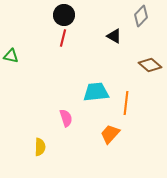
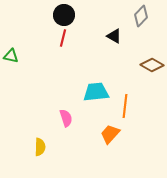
brown diamond: moved 2 px right; rotated 10 degrees counterclockwise
orange line: moved 1 px left, 3 px down
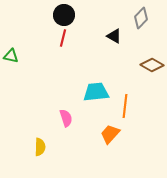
gray diamond: moved 2 px down
